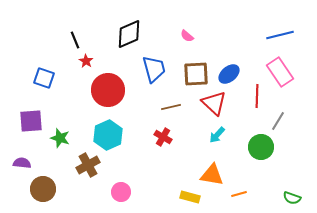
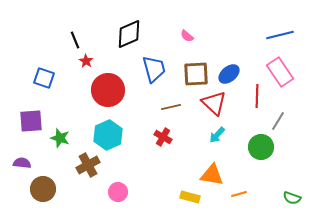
pink circle: moved 3 px left
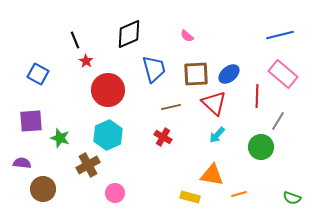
pink rectangle: moved 3 px right, 2 px down; rotated 16 degrees counterclockwise
blue square: moved 6 px left, 4 px up; rotated 10 degrees clockwise
pink circle: moved 3 px left, 1 px down
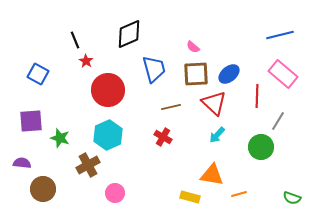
pink semicircle: moved 6 px right, 11 px down
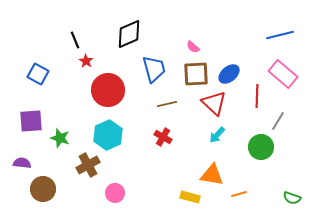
brown line: moved 4 px left, 3 px up
